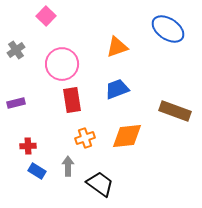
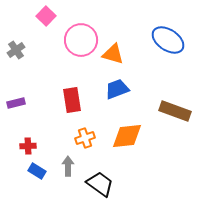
blue ellipse: moved 11 px down
orange triangle: moved 4 px left, 7 px down; rotated 35 degrees clockwise
pink circle: moved 19 px right, 24 px up
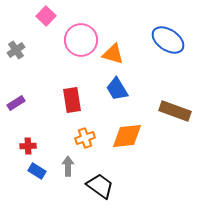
blue trapezoid: rotated 100 degrees counterclockwise
purple rectangle: rotated 18 degrees counterclockwise
black trapezoid: moved 2 px down
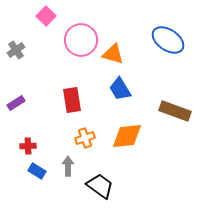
blue trapezoid: moved 3 px right
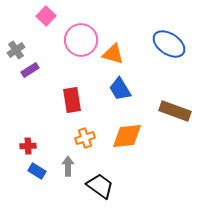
blue ellipse: moved 1 px right, 4 px down
purple rectangle: moved 14 px right, 33 px up
